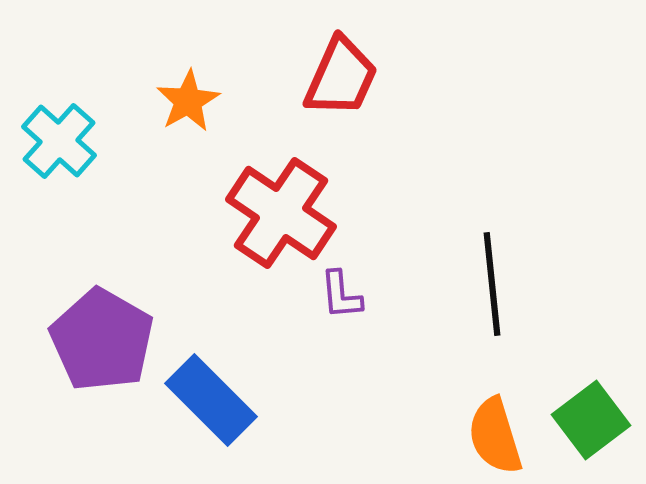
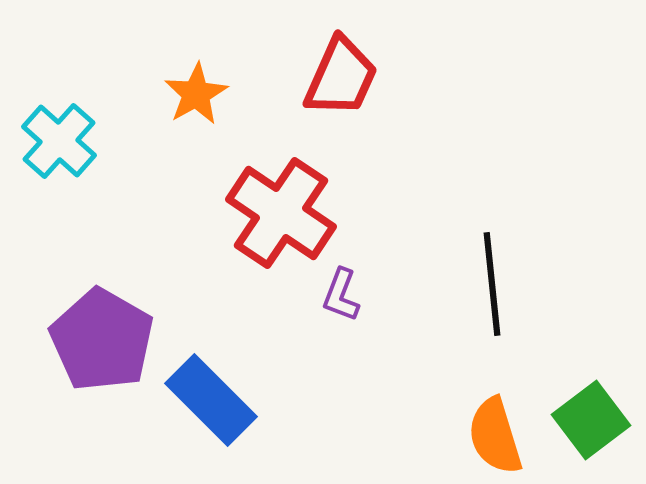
orange star: moved 8 px right, 7 px up
purple L-shape: rotated 26 degrees clockwise
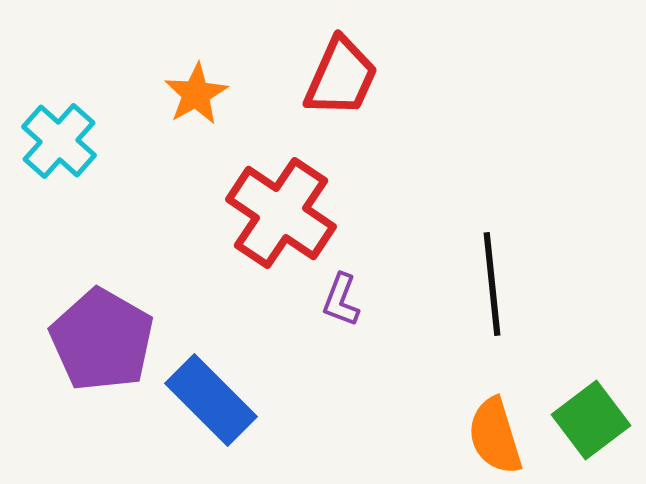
purple L-shape: moved 5 px down
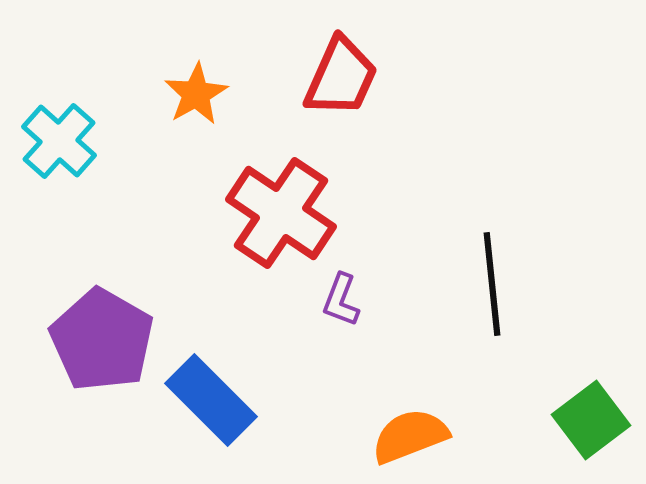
orange semicircle: moved 85 px left; rotated 86 degrees clockwise
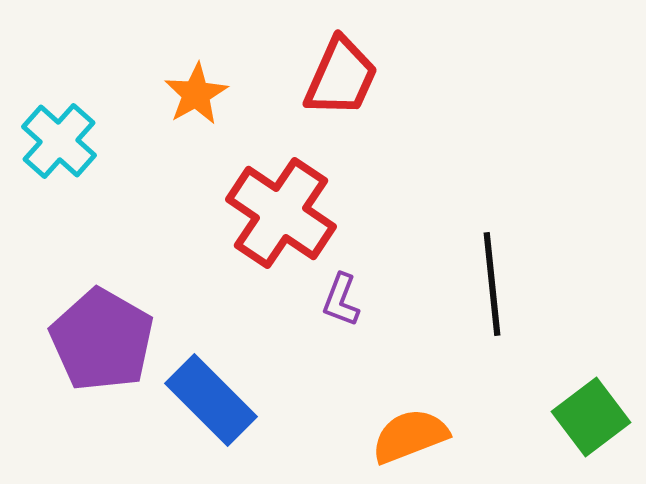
green square: moved 3 px up
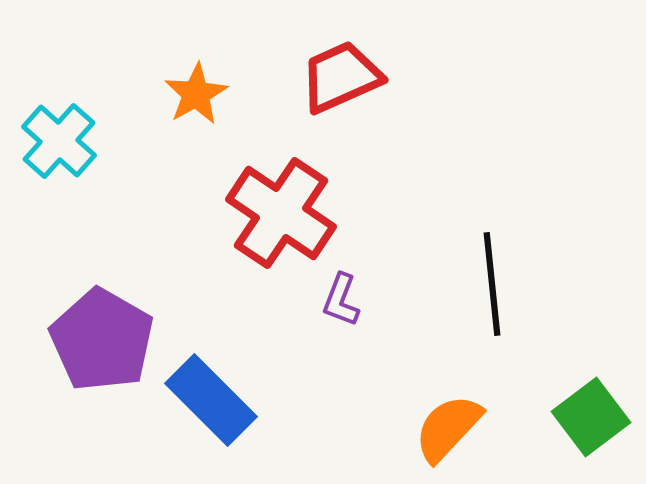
red trapezoid: rotated 138 degrees counterclockwise
orange semicircle: moved 38 px right, 8 px up; rotated 26 degrees counterclockwise
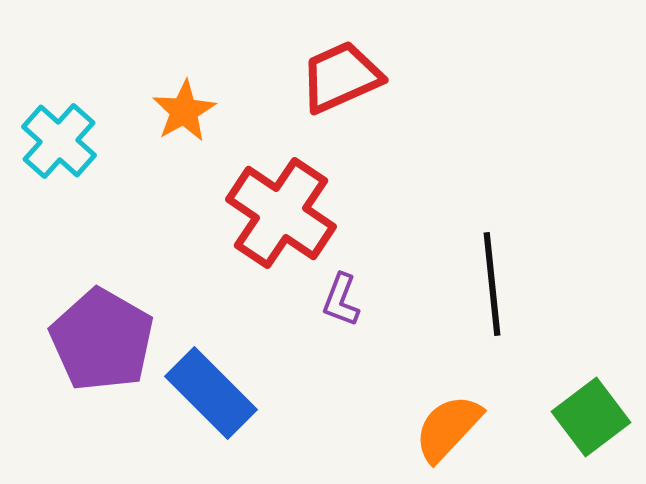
orange star: moved 12 px left, 17 px down
blue rectangle: moved 7 px up
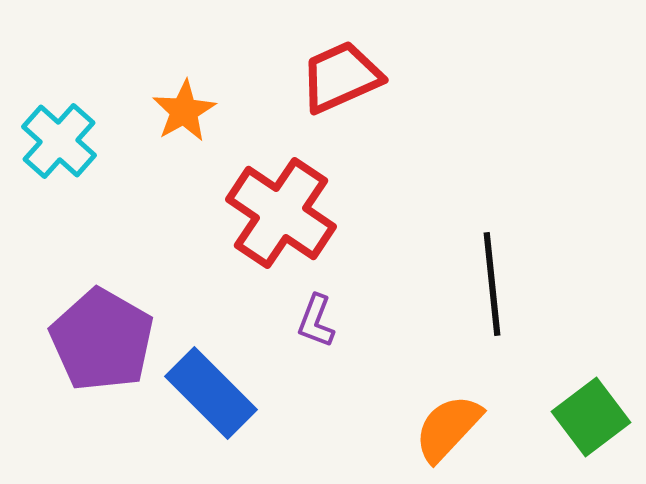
purple L-shape: moved 25 px left, 21 px down
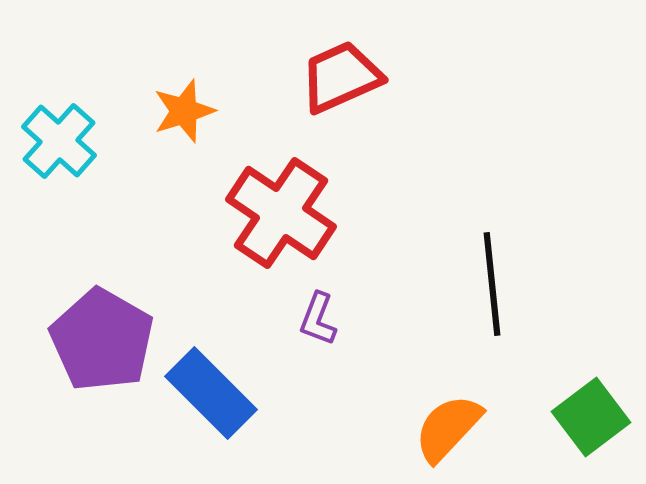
orange star: rotated 12 degrees clockwise
purple L-shape: moved 2 px right, 2 px up
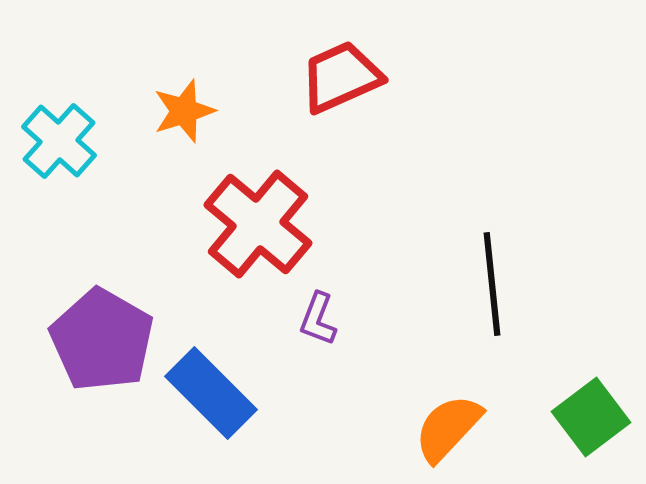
red cross: moved 23 px left, 11 px down; rotated 6 degrees clockwise
